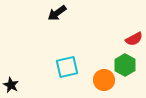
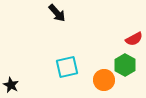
black arrow: rotated 96 degrees counterclockwise
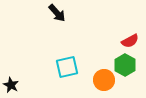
red semicircle: moved 4 px left, 2 px down
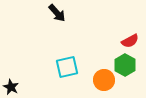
black star: moved 2 px down
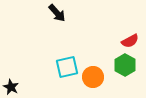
orange circle: moved 11 px left, 3 px up
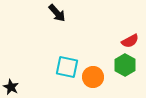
cyan square: rotated 25 degrees clockwise
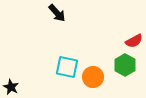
red semicircle: moved 4 px right
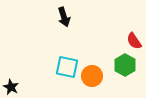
black arrow: moved 7 px right, 4 px down; rotated 24 degrees clockwise
red semicircle: rotated 84 degrees clockwise
orange circle: moved 1 px left, 1 px up
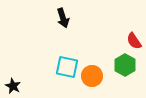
black arrow: moved 1 px left, 1 px down
black star: moved 2 px right, 1 px up
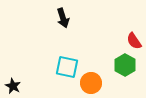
orange circle: moved 1 px left, 7 px down
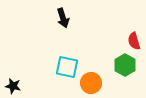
red semicircle: rotated 18 degrees clockwise
black star: rotated 14 degrees counterclockwise
